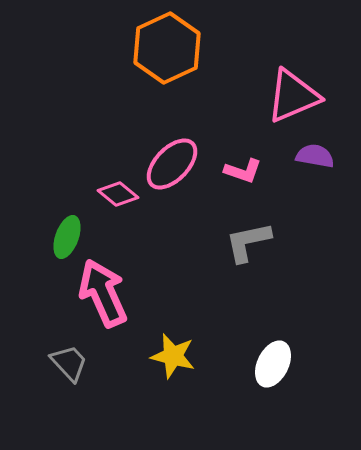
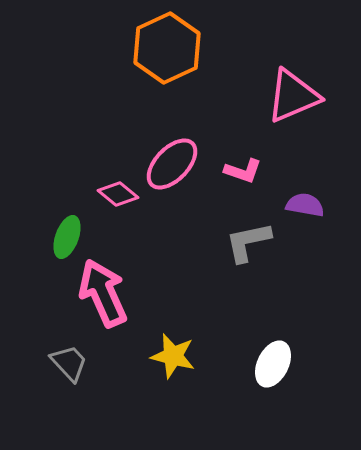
purple semicircle: moved 10 px left, 49 px down
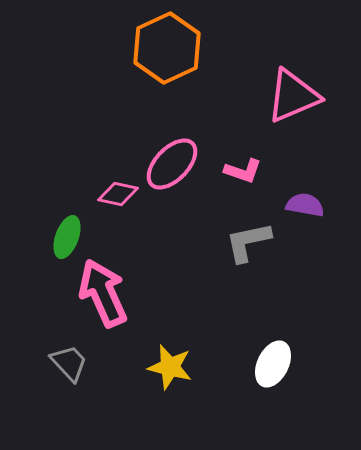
pink diamond: rotated 27 degrees counterclockwise
yellow star: moved 3 px left, 11 px down
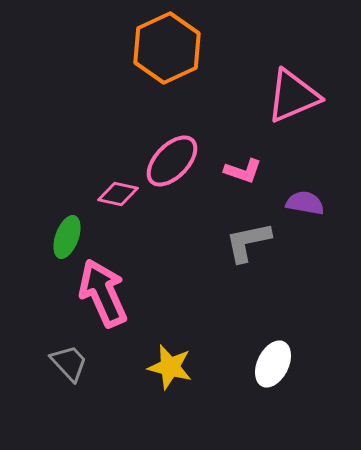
pink ellipse: moved 3 px up
purple semicircle: moved 2 px up
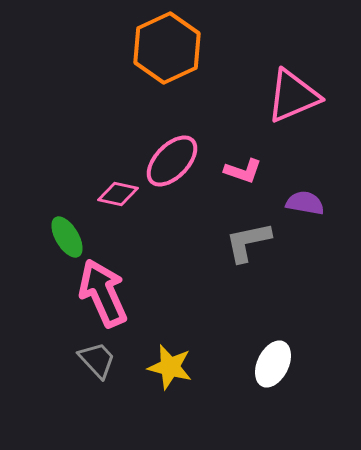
green ellipse: rotated 51 degrees counterclockwise
gray trapezoid: moved 28 px right, 3 px up
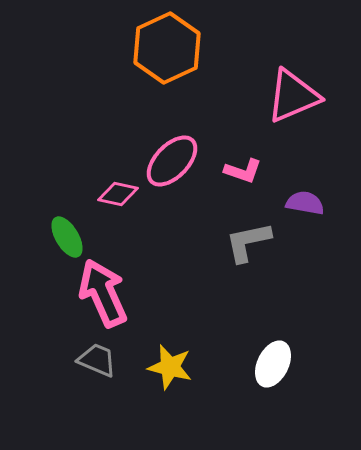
gray trapezoid: rotated 24 degrees counterclockwise
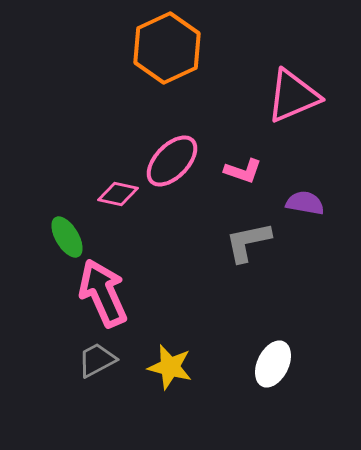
gray trapezoid: rotated 51 degrees counterclockwise
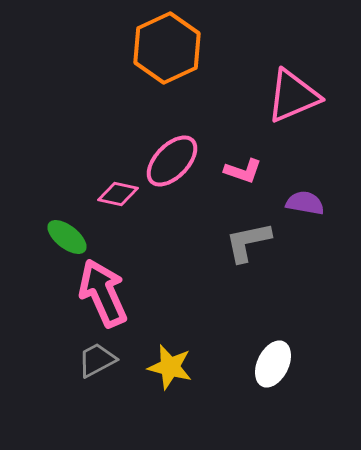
green ellipse: rotated 21 degrees counterclockwise
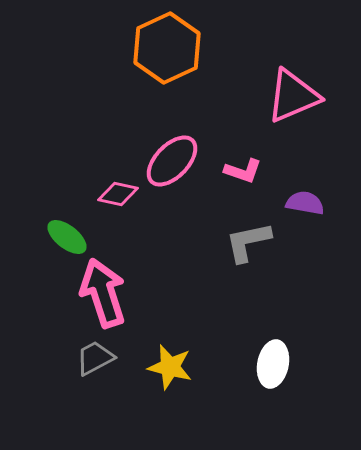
pink arrow: rotated 6 degrees clockwise
gray trapezoid: moved 2 px left, 2 px up
white ellipse: rotated 15 degrees counterclockwise
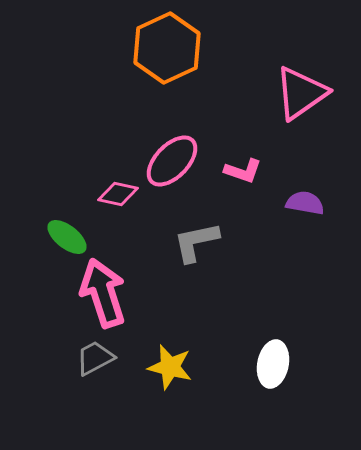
pink triangle: moved 8 px right, 3 px up; rotated 12 degrees counterclockwise
gray L-shape: moved 52 px left
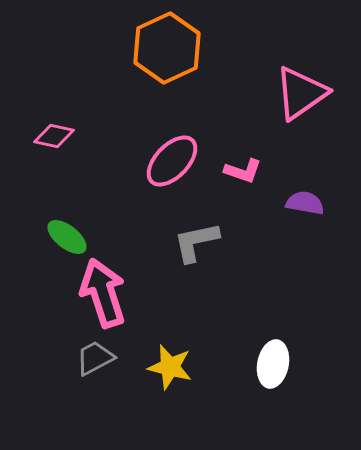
pink diamond: moved 64 px left, 58 px up
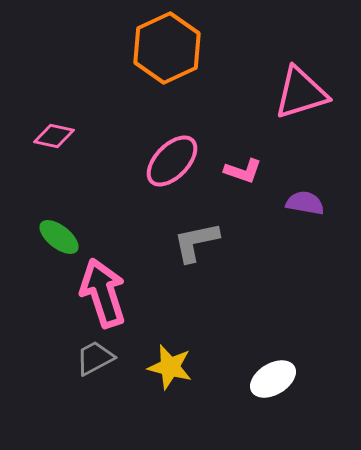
pink triangle: rotated 18 degrees clockwise
green ellipse: moved 8 px left
white ellipse: moved 15 px down; rotated 48 degrees clockwise
